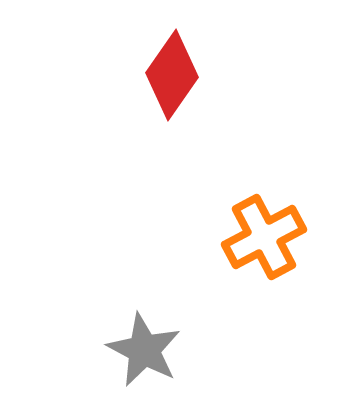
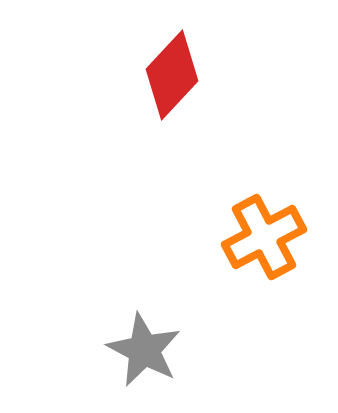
red diamond: rotated 8 degrees clockwise
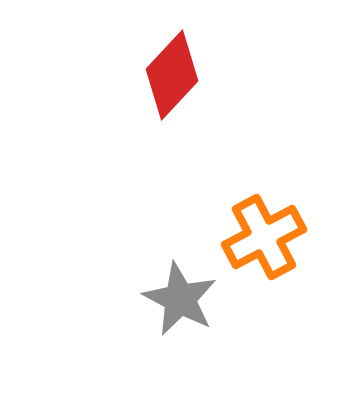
gray star: moved 36 px right, 51 px up
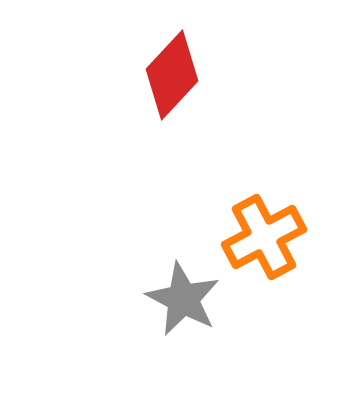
gray star: moved 3 px right
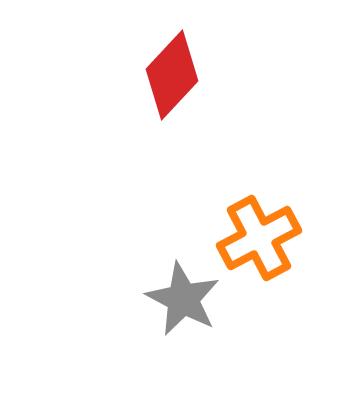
orange cross: moved 5 px left, 1 px down
